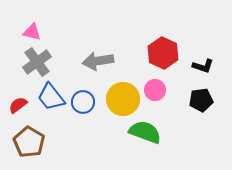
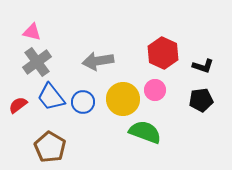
brown pentagon: moved 21 px right, 5 px down
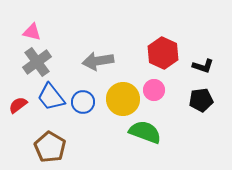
pink circle: moved 1 px left
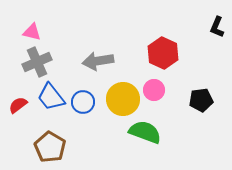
gray cross: rotated 12 degrees clockwise
black L-shape: moved 14 px right, 39 px up; rotated 95 degrees clockwise
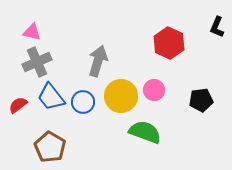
red hexagon: moved 6 px right, 10 px up
gray arrow: rotated 116 degrees clockwise
yellow circle: moved 2 px left, 3 px up
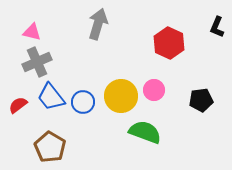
gray arrow: moved 37 px up
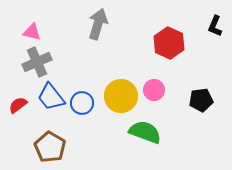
black L-shape: moved 2 px left, 1 px up
blue circle: moved 1 px left, 1 px down
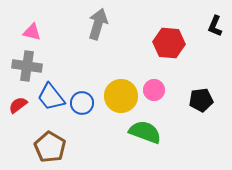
red hexagon: rotated 20 degrees counterclockwise
gray cross: moved 10 px left, 4 px down; rotated 32 degrees clockwise
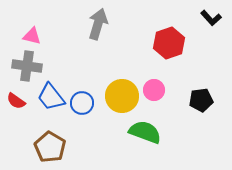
black L-shape: moved 4 px left, 8 px up; rotated 65 degrees counterclockwise
pink triangle: moved 4 px down
red hexagon: rotated 24 degrees counterclockwise
yellow circle: moved 1 px right
red semicircle: moved 2 px left, 4 px up; rotated 108 degrees counterclockwise
